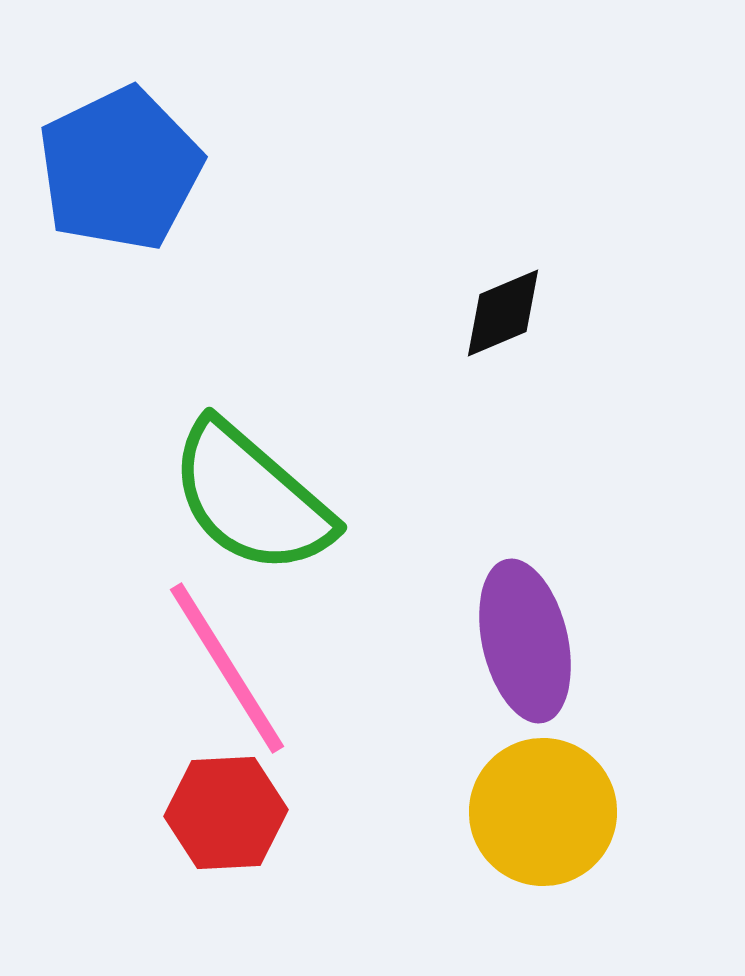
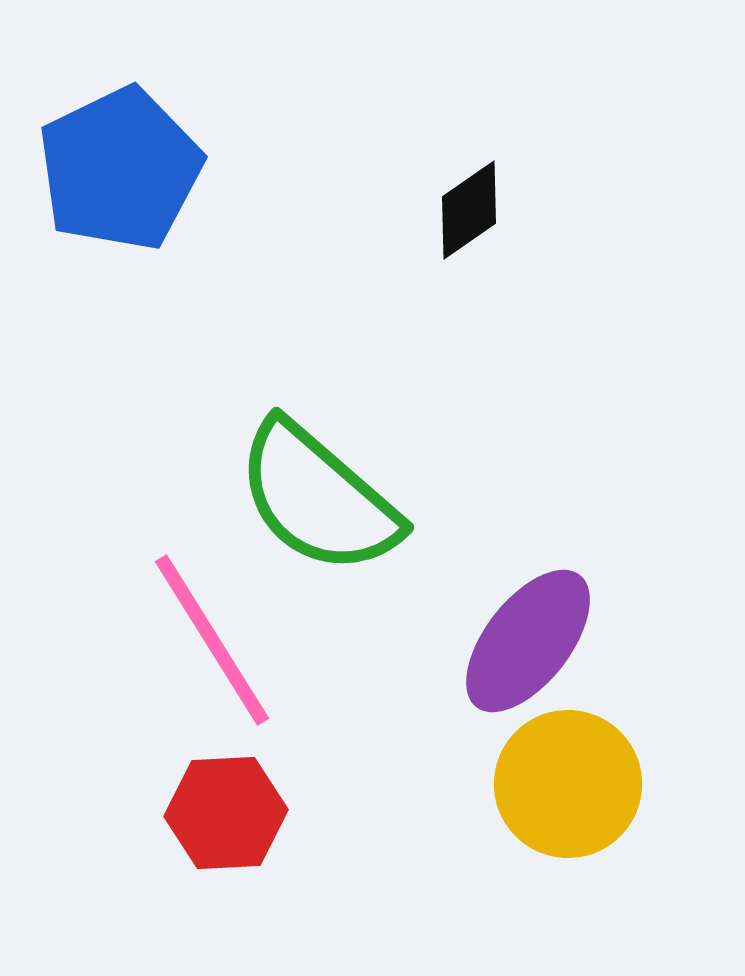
black diamond: moved 34 px left, 103 px up; rotated 12 degrees counterclockwise
green semicircle: moved 67 px right
purple ellipse: moved 3 px right; rotated 51 degrees clockwise
pink line: moved 15 px left, 28 px up
yellow circle: moved 25 px right, 28 px up
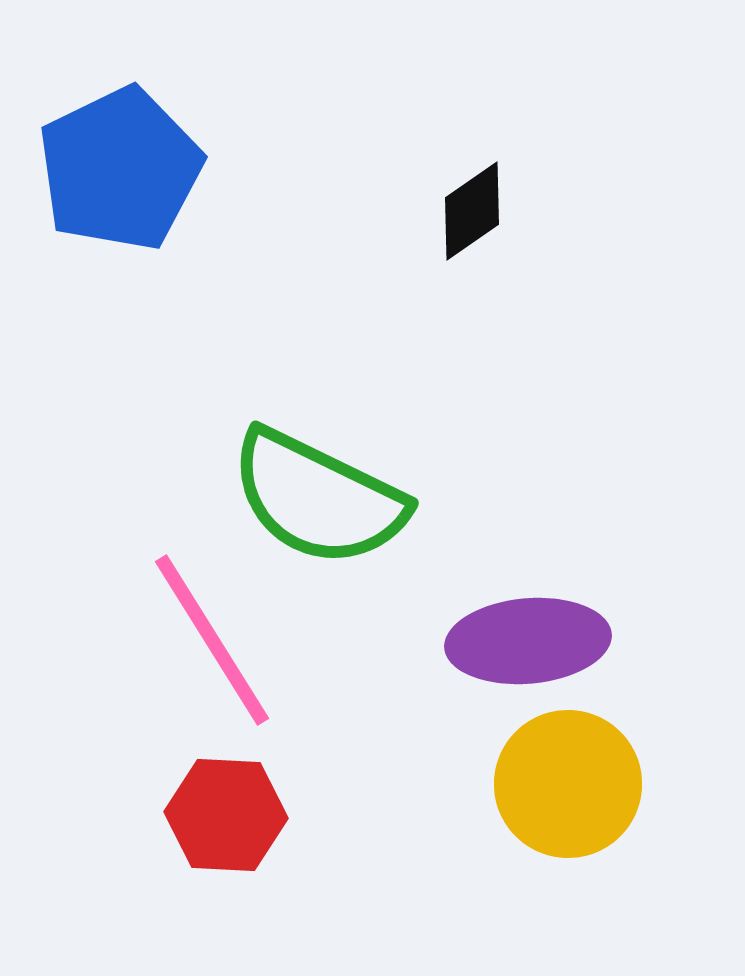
black diamond: moved 3 px right, 1 px down
green semicircle: rotated 15 degrees counterclockwise
purple ellipse: rotated 47 degrees clockwise
red hexagon: moved 2 px down; rotated 6 degrees clockwise
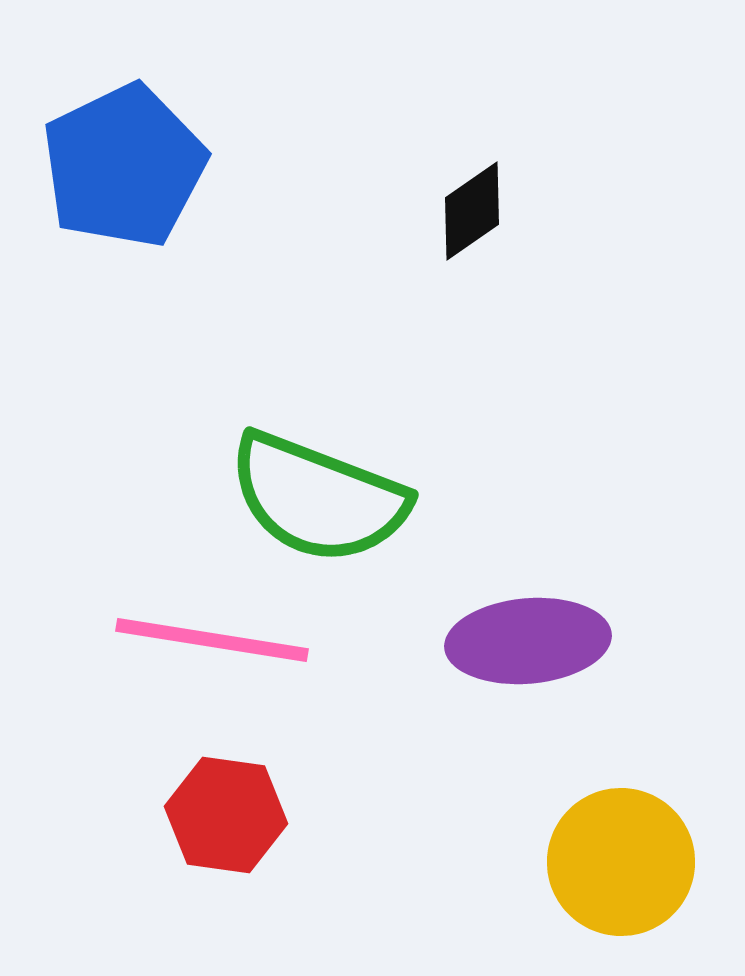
blue pentagon: moved 4 px right, 3 px up
green semicircle: rotated 5 degrees counterclockwise
pink line: rotated 49 degrees counterclockwise
yellow circle: moved 53 px right, 78 px down
red hexagon: rotated 5 degrees clockwise
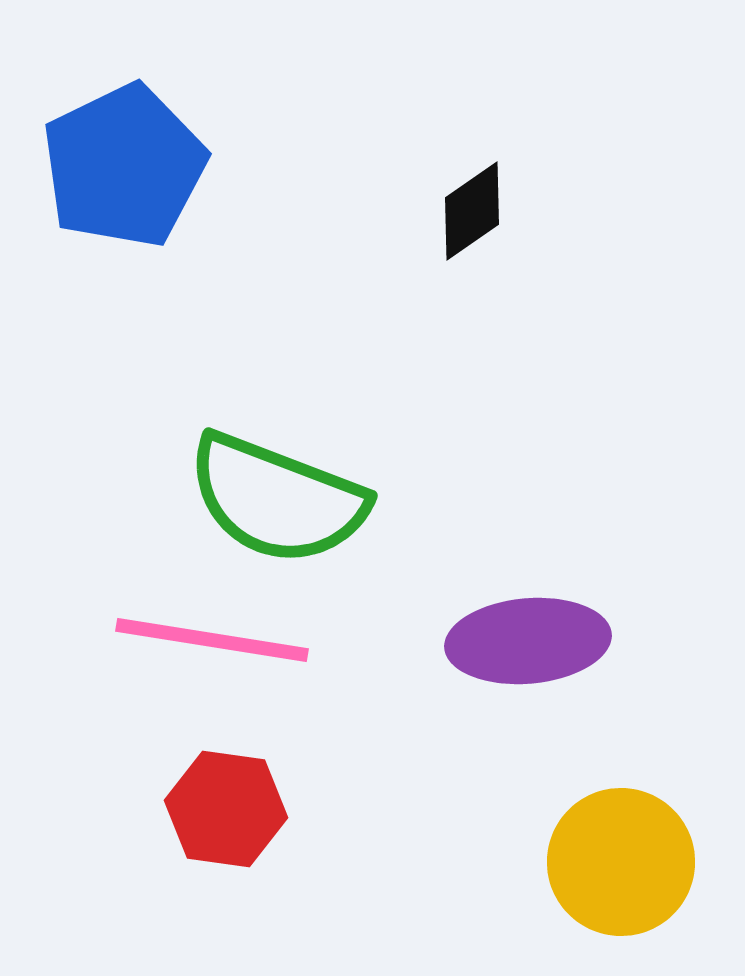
green semicircle: moved 41 px left, 1 px down
red hexagon: moved 6 px up
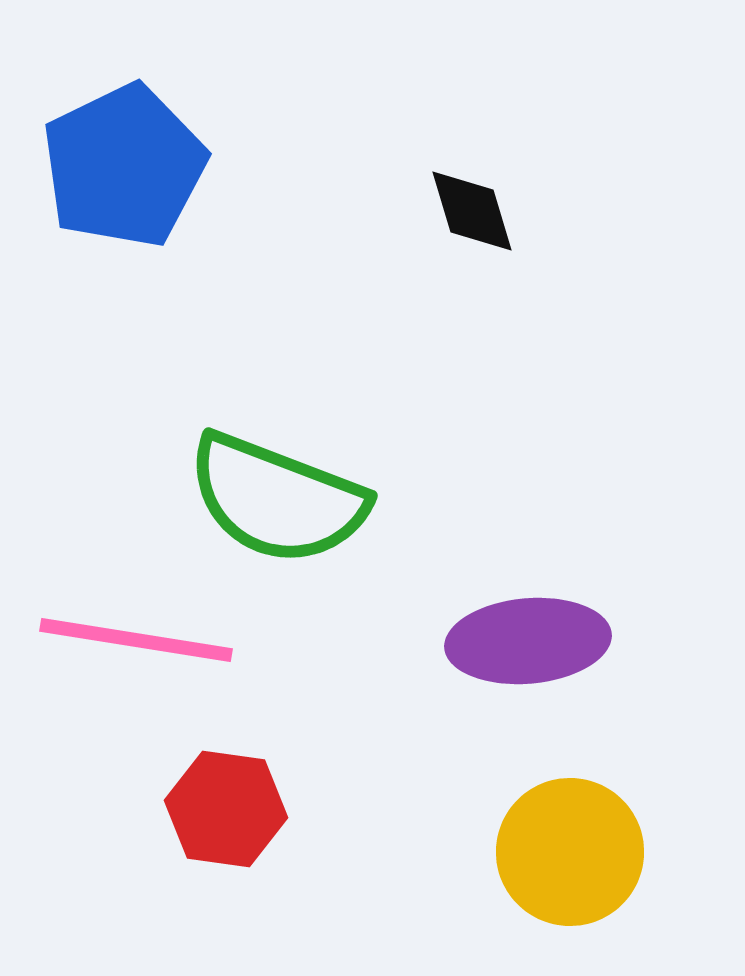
black diamond: rotated 72 degrees counterclockwise
pink line: moved 76 px left
yellow circle: moved 51 px left, 10 px up
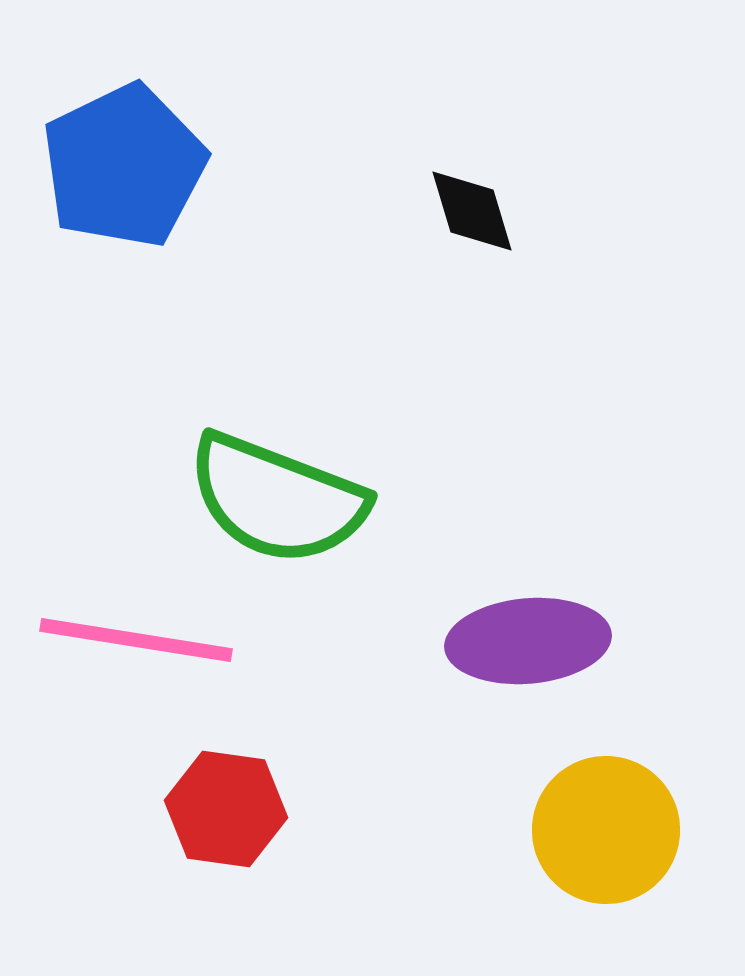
yellow circle: moved 36 px right, 22 px up
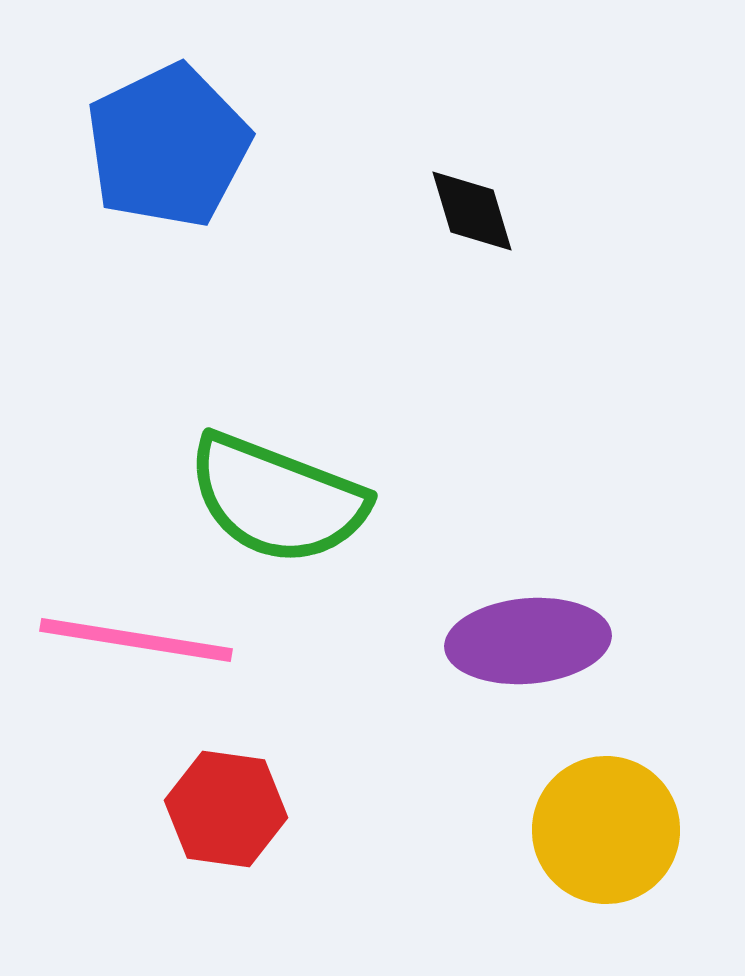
blue pentagon: moved 44 px right, 20 px up
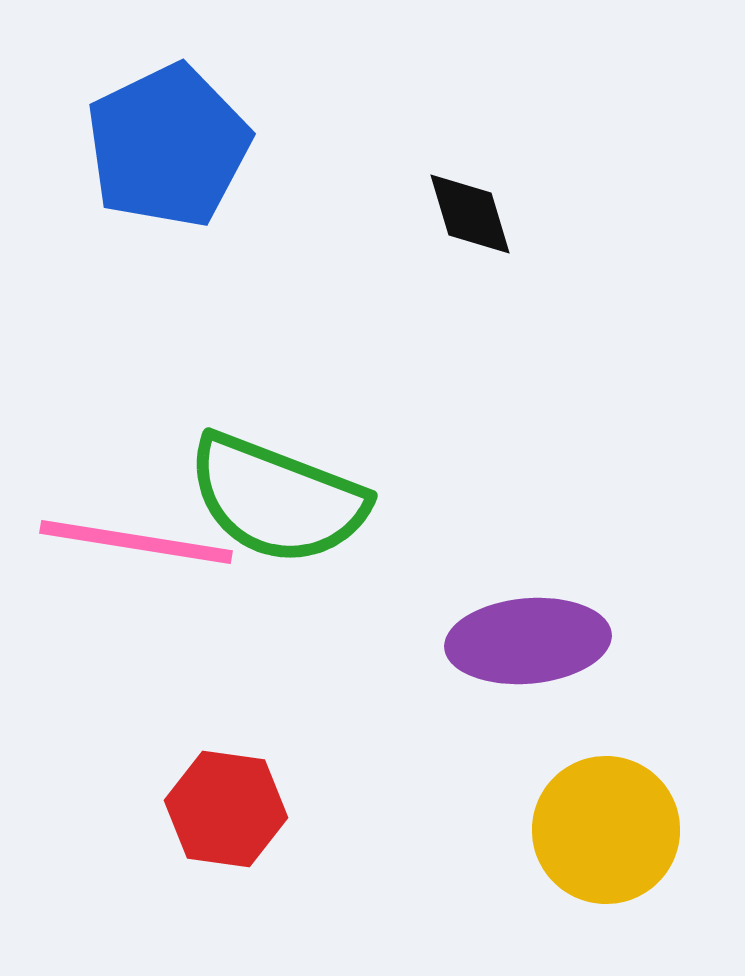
black diamond: moved 2 px left, 3 px down
pink line: moved 98 px up
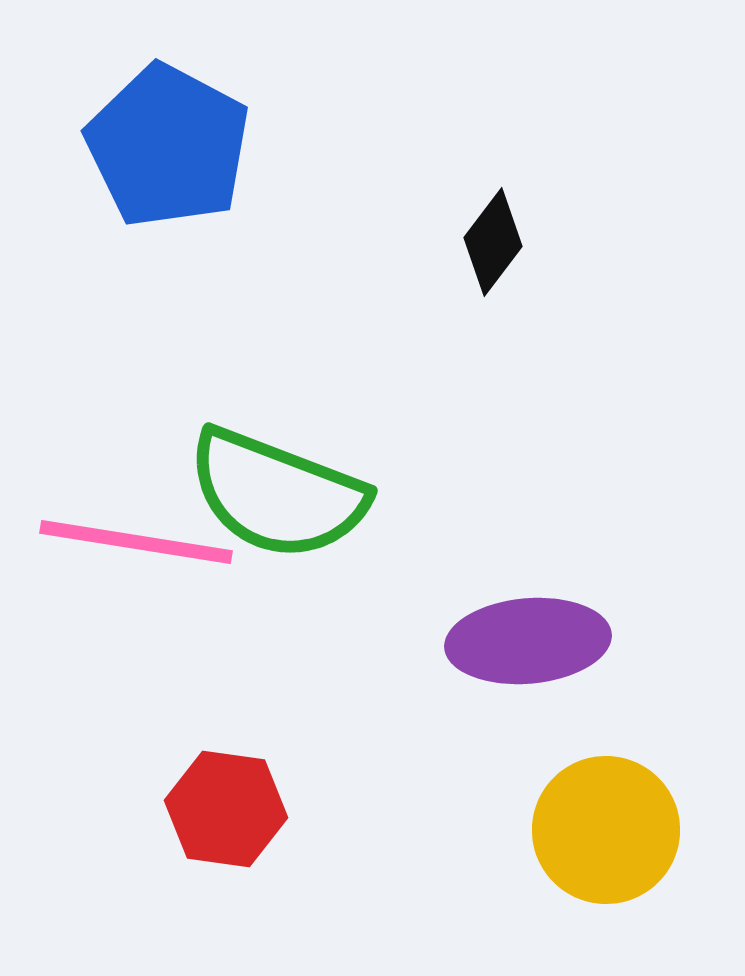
blue pentagon: rotated 18 degrees counterclockwise
black diamond: moved 23 px right, 28 px down; rotated 54 degrees clockwise
green semicircle: moved 5 px up
